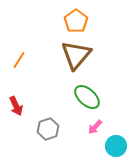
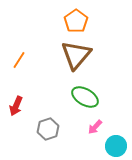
green ellipse: moved 2 px left; rotated 12 degrees counterclockwise
red arrow: rotated 48 degrees clockwise
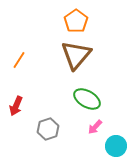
green ellipse: moved 2 px right, 2 px down
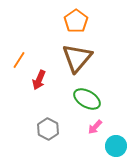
brown triangle: moved 1 px right, 3 px down
red arrow: moved 23 px right, 26 px up
gray hexagon: rotated 15 degrees counterclockwise
